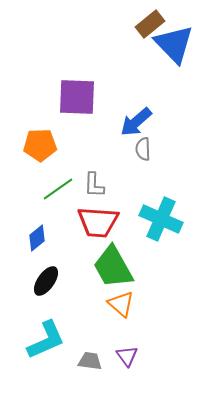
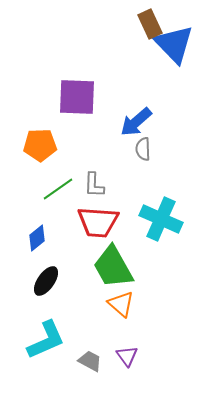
brown rectangle: rotated 76 degrees counterclockwise
gray trapezoid: rotated 20 degrees clockwise
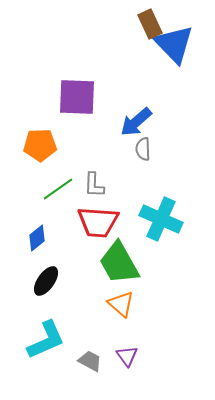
green trapezoid: moved 6 px right, 4 px up
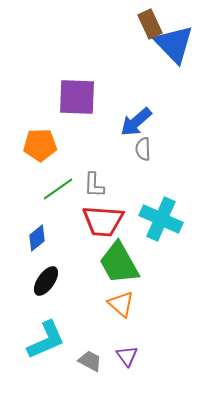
red trapezoid: moved 5 px right, 1 px up
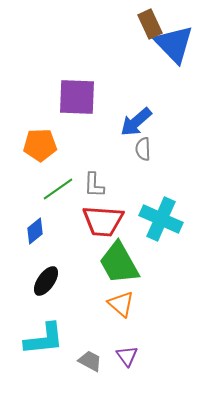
blue diamond: moved 2 px left, 7 px up
cyan L-shape: moved 2 px left, 1 px up; rotated 18 degrees clockwise
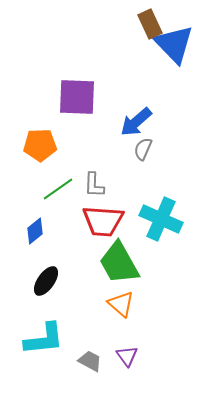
gray semicircle: rotated 25 degrees clockwise
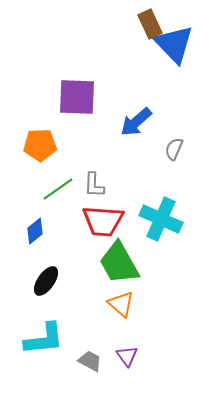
gray semicircle: moved 31 px right
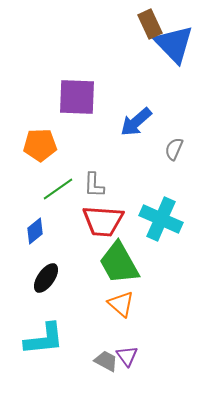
black ellipse: moved 3 px up
gray trapezoid: moved 16 px right
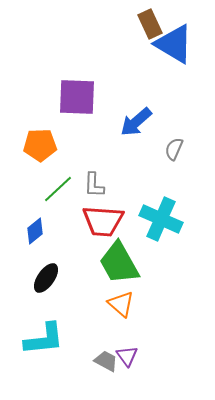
blue triangle: rotated 15 degrees counterclockwise
green line: rotated 8 degrees counterclockwise
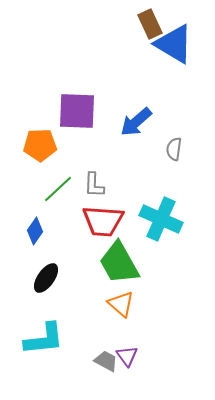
purple square: moved 14 px down
gray semicircle: rotated 15 degrees counterclockwise
blue diamond: rotated 16 degrees counterclockwise
